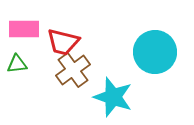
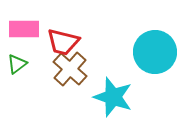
green triangle: rotated 30 degrees counterclockwise
brown cross: moved 3 px left, 1 px up; rotated 12 degrees counterclockwise
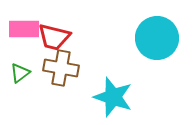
red trapezoid: moved 9 px left, 5 px up
cyan circle: moved 2 px right, 14 px up
green triangle: moved 3 px right, 9 px down
brown cross: moved 9 px left, 1 px up; rotated 32 degrees counterclockwise
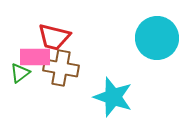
pink rectangle: moved 11 px right, 28 px down
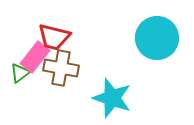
pink rectangle: rotated 52 degrees counterclockwise
cyan star: moved 1 px left, 1 px down
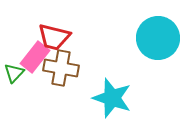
cyan circle: moved 1 px right
green triangle: moved 6 px left; rotated 10 degrees counterclockwise
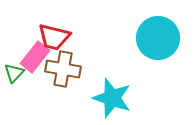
brown cross: moved 2 px right, 1 px down
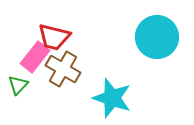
cyan circle: moved 1 px left, 1 px up
brown cross: rotated 20 degrees clockwise
green triangle: moved 4 px right, 12 px down
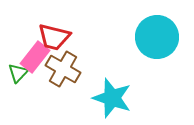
green triangle: moved 12 px up
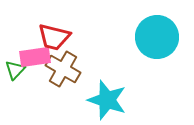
pink rectangle: rotated 44 degrees clockwise
green triangle: moved 3 px left, 3 px up
cyan star: moved 5 px left, 2 px down
